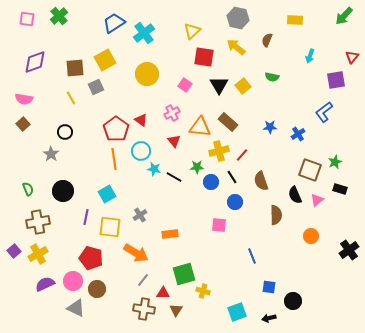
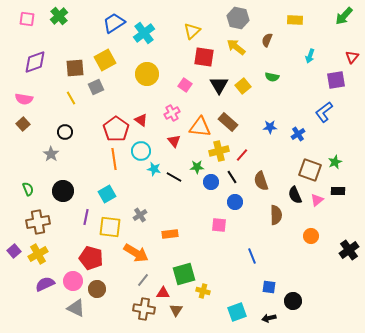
black rectangle at (340, 189): moved 2 px left, 2 px down; rotated 16 degrees counterclockwise
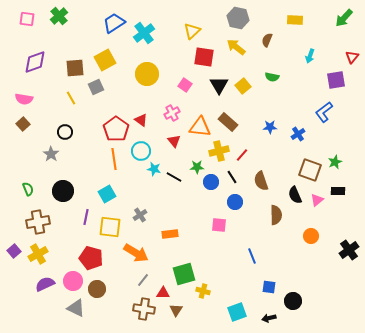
green arrow at (344, 16): moved 2 px down
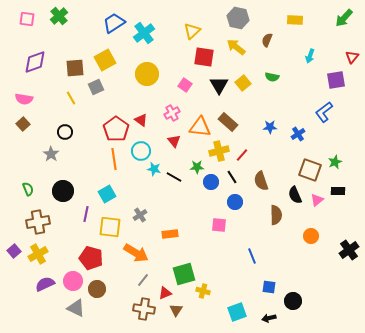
yellow square at (243, 86): moved 3 px up
purple line at (86, 217): moved 3 px up
red triangle at (163, 293): moved 2 px right; rotated 24 degrees counterclockwise
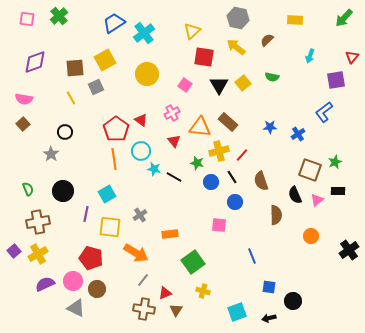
brown semicircle at (267, 40): rotated 24 degrees clockwise
green star at (197, 167): moved 4 px up; rotated 16 degrees clockwise
green square at (184, 274): moved 9 px right, 12 px up; rotated 20 degrees counterclockwise
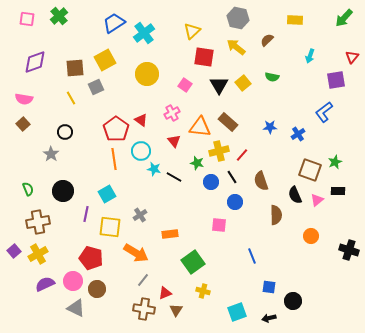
black cross at (349, 250): rotated 36 degrees counterclockwise
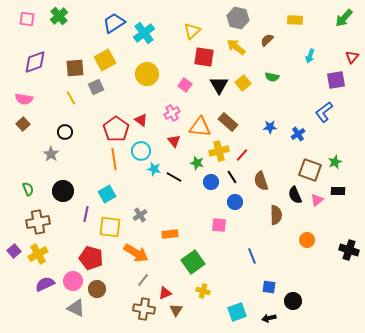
orange circle at (311, 236): moved 4 px left, 4 px down
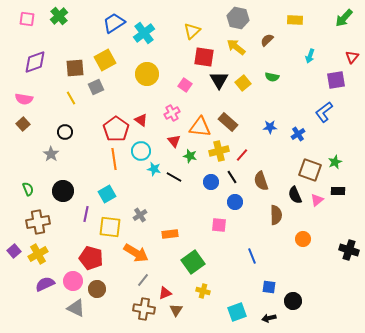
black triangle at (219, 85): moved 5 px up
green star at (197, 163): moved 7 px left, 7 px up
orange circle at (307, 240): moved 4 px left, 1 px up
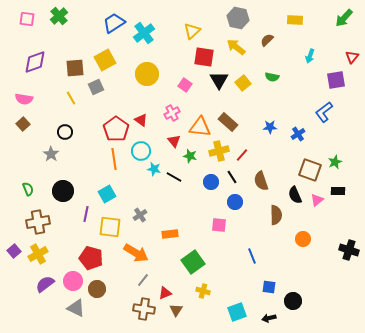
purple semicircle at (45, 284): rotated 12 degrees counterclockwise
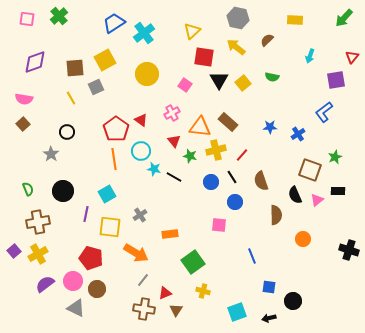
black circle at (65, 132): moved 2 px right
yellow cross at (219, 151): moved 3 px left, 1 px up
green star at (335, 162): moved 5 px up
